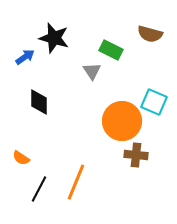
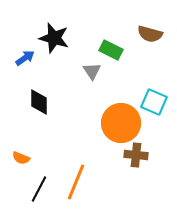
blue arrow: moved 1 px down
orange circle: moved 1 px left, 2 px down
orange semicircle: rotated 12 degrees counterclockwise
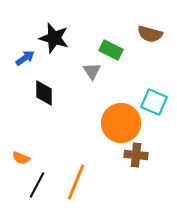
black diamond: moved 5 px right, 9 px up
black line: moved 2 px left, 4 px up
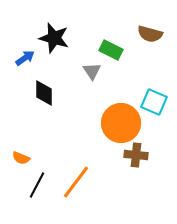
orange line: rotated 15 degrees clockwise
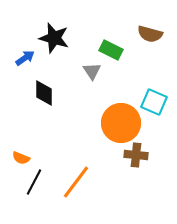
black line: moved 3 px left, 3 px up
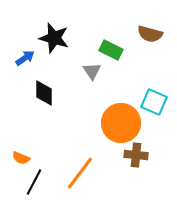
orange line: moved 4 px right, 9 px up
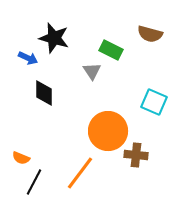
blue arrow: moved 3 px right; rotated 60 degrees clockwise
orange circle: moved 13 px left, 8 px down
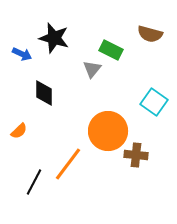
blue arrow: moved 6 px left, 4 px up
gray triangle: moved 2 px up; rotated 12 degrees clockwise
cyan square: rotated 12 degrees clockwise
orange semicircle: moved 2 px left, 27 px up; rotated 66 degrees counterclockwise
orange line: moved 12 px left, 9 px up
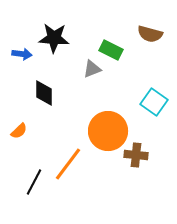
black star: rotated 12 degrees counterclockwise
blue arrow: rotated 18 degrees counterclockwise
gray triangle: rotated 30 degrees clockwise
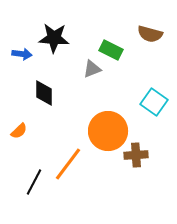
brown cross: rotated 10 degrees counterclockwise
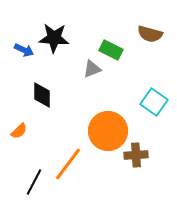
blue arrow: moved 2 px right, 4 px up; rotated 18 degrees clockwise
black diamond: moved 2 px left, 2 px down
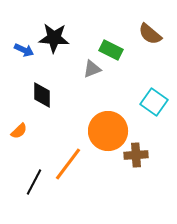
brown semicircle: rotated 25 degrees clockwise
